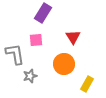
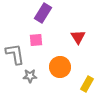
red triangle: moved 5 px right
orange circle: moved 4 px left, 3 px down
gray star: rotated 16 degrees clockwise
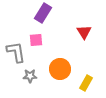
red triangle: moved 6 px right, 5 px up
gray L-shape: moved 1 px right, 2 px up
orange circle: moved 2 px down
yellow rectangle: moved 1 px left, 1 px up
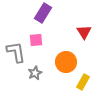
orange circle: moved 6 px right, 7 px up
gray star: moved 5 px right, 3 px up; rotated 24 degrees counterclockwise
yellow rectangle: moved 3 px left, 1 px up
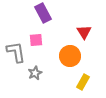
purple rectangle: rotated 60 degrees counterclockwise
orange circle: moved 4 px right, 6 px up
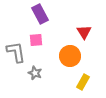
purple rectangle: moved 3 px left, 1 px down
gray star: rotated 24 degrees counterclockwise
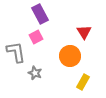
pink square: moved 3 px up; rotated 24 degrees counterclockwise
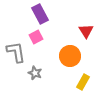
red triangle: moved 2 px right, 1 px up
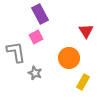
orange circle: moved 1 px left, 2 px down
